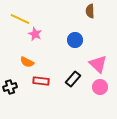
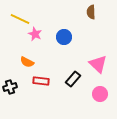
brown semicircle: moved 1 px right, 1 px down
blue circle: moved 11 px left, 3 px up
pink circle: moved 7 px down
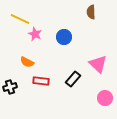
pink circle: moved 5 px right, 4 px down
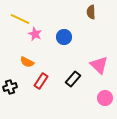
pink triangle: moved 1 px right, 1 px down
red rectangle: rotated 63 degrees counterclockwise
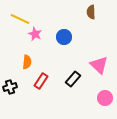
orange semicircle: rotated 112 degrees counterclockwise
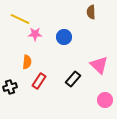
pink star: rotated 24 degrees counterclockwise
red rectangle: moved 2 px left
pink circle: moved 2 px down
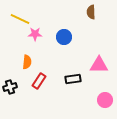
pink triangle: rotated 42 degrees counterclockwise
black rectangle: rotated 42 degrees clockwise
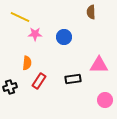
yellow line: moved 2 px up
orange semicircle: moved 1 px down
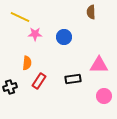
pink circle: moved 1 px left, 4 px up
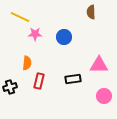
red rectangle: rotated 21 degrees counterclockwise
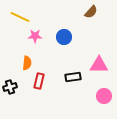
brown semicircle: rotated 136 degrees counterclockwise
pink star: moved 2 px down
black rectangle: moved 2 px up
